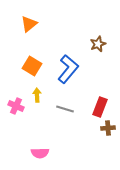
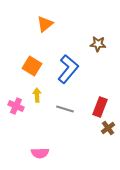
orange triangle: moved 16 px right
brown star: rotated 28 degrees clockwise
brown cross: rotated 32 degrees counterclockwise
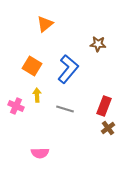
red rectangle: moved 4 px right, 1 px up
